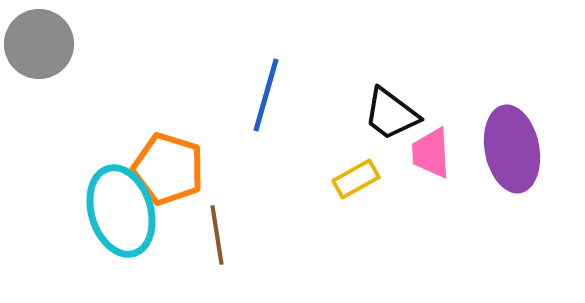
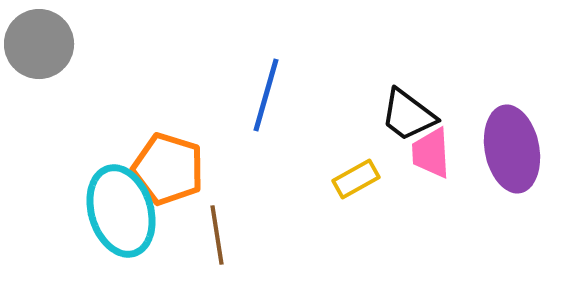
black trapezoid: moved 17 px right, 1 px down
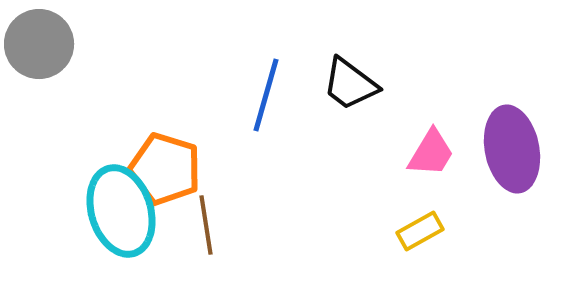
black trapezoid: moved 58 px left, 31 px up
pink trapezoid: rotated 146 degrees counterclockwise
orange pentagon: moved 3 px left
yellow rectangle: moved 64 px right, 52 px down
brown line: moved 11 px left, 10 px up
